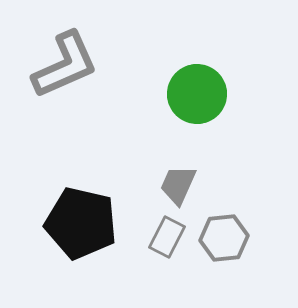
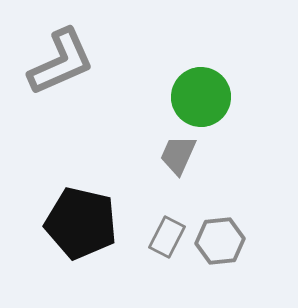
gray L-shape: moved 4 px left, 3 px up
green circle: moved 4 px right, 3 px down
gray trapezoid: moved 30 px up
gray hexagon: moved 4 px left, 3 px down
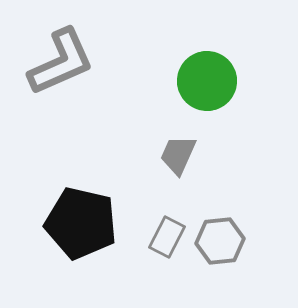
green circle: moved 6 px right, 16 px up
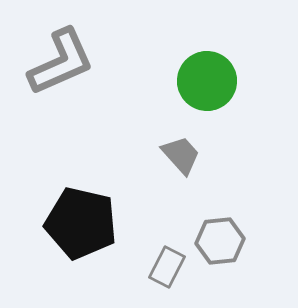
gray trapezoid: moved 3 px right; rotated 114 degrees clockwise
gray rectangle: moved 30 px down
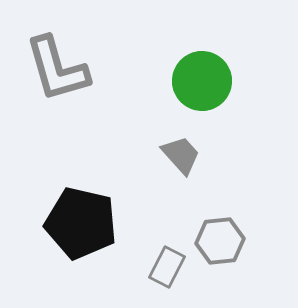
gray L-shape: moved 4 px left, 7 px down; rotated 98 degrees clockwise
green circle: moved 5 px left
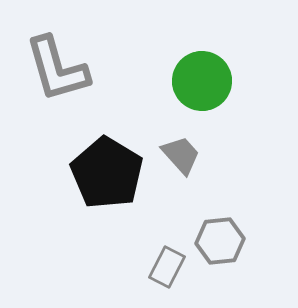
black pentagon: moved 26 px right, 50 px up; rotated 18 degrees clockwise
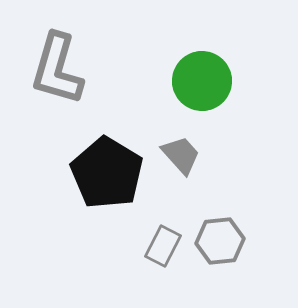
gray L-shape: rotated 32 degrees clockwise
gray rectangle: moved 4 px left, 21 px up
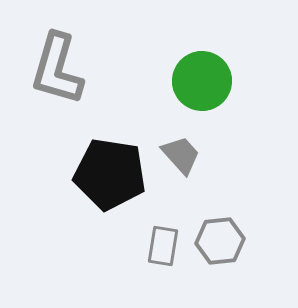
black pentagon: moved 3 px right, 1 px down; rotated 22 degrees counterclockwise
gray rectangle: rotated 18 degrees counterclockwise
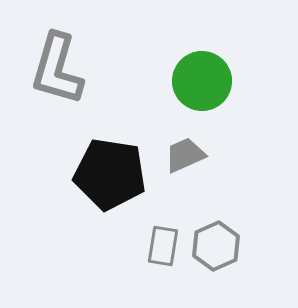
gray trapezoid: moved 4 px right; rotated 72 degrees counterclockwise
gray hexagon: moved 4 px left, 5 px down; rotated 18 degrees counterclockwise
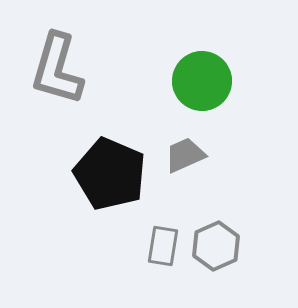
black pentagon: rotated 14 degrees clockwise
